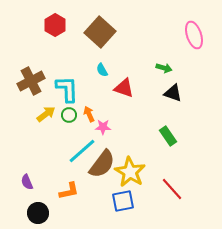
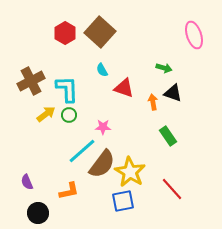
red hexagon: moved 10 px right, 8 px down
orange arrow: moved 64 px right, 12 px up; rotated 14 degrees clockwise
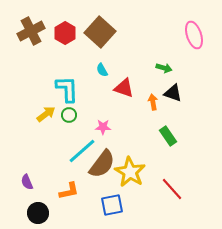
brown cross: moved 50 px up
blue square: moved 11 px left, 4 px down
